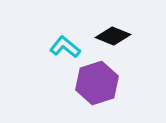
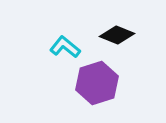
black diamond: moved 4 px right, 1 px up
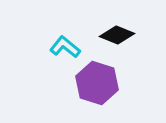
purple hexagon: rotated 24 degrees counterclockwise
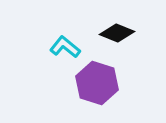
black diamond: moved 2 px up
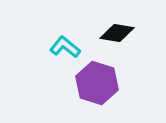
black diamond: rotated 12 degrees counterclockwise
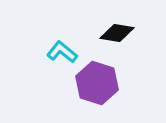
cyan L-shape: moved 3 px left, 5 px down
